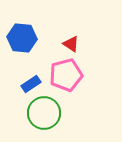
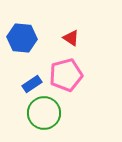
red triangle: moved 6 px up
blue rectangle: moved 1 px right
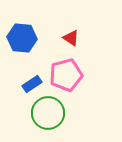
green circle: moved 4 px right
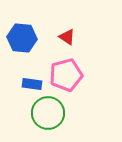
red triangle: moved 4 px left, 1 px up
blue rectangle: rotated 42 degrees clockwise
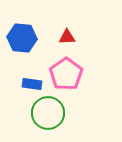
red triangle: rotated 36 degrees counterclockwise
pink pentagon: moved 1 px up; rotated 20 degrees counterclockwise
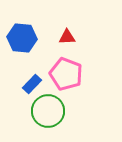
pink pentagon: rotated 16 degrees counterclockwise
blue rectangle: rotated 54 degrees counterclockwise
green circle: moved 2 px up
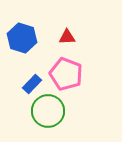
blue hexagon: rotated 12 degrees clockwise
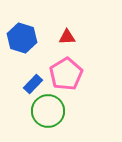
pink pentagon: rotated 20 degrees clockwise
blue rectangle: moved 1 px right
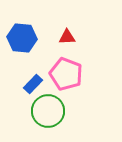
blue hexagon: rotated 12 degrees counterclockwise
pink pentagon: rotated 20 degrees counterclockwise
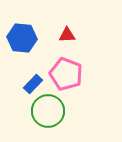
red triangle: moved 2 px up
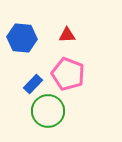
pink pentagon: moved 2 px right
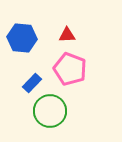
pink pentagon: moved 2 px right, 5 px up
blue rectangle: moved 1 px left, 1 px up
green circle: moved 2 px right
